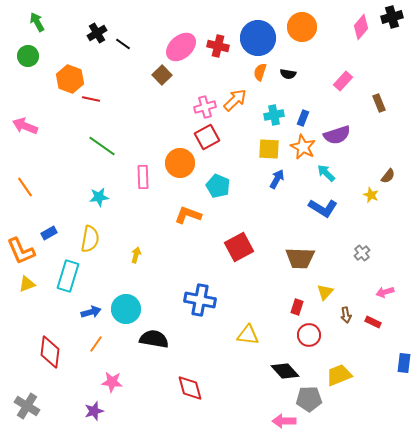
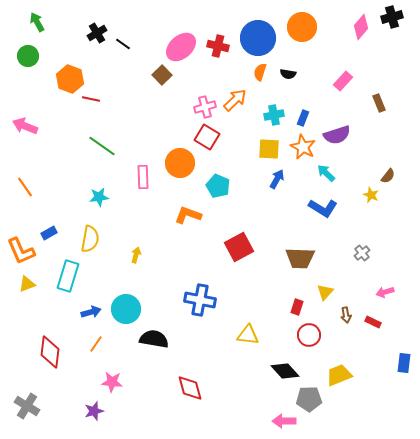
red square at (207, 137): rotated 30 degrees counterclockwise
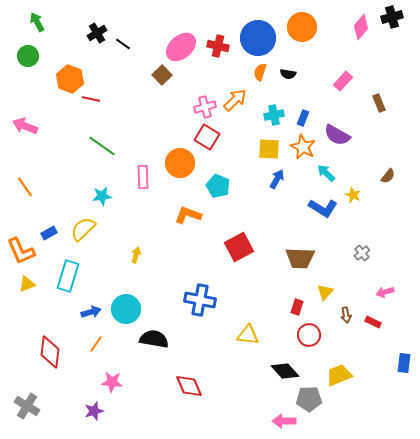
purple semicircle at (337, 135): rotated 48 degrees clockwise
yellow star at (371, 195): moved 18 px left
cyan star at (99, 197): moved 3 px right, 1 px up
yellow semicircle at (90, 239): moved 7 px left, 10 px up; rotated 144 degrees counterclockwise
red diamond at (190, 388): moved 1 px left, 2 px up; rotated 8 degrees counterclockwise
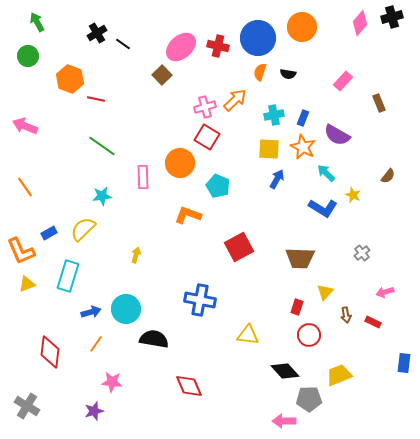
pink diamond at (361, 27): moved 1 px left, 4 px up
red line at (91, 99): moved 5 px right
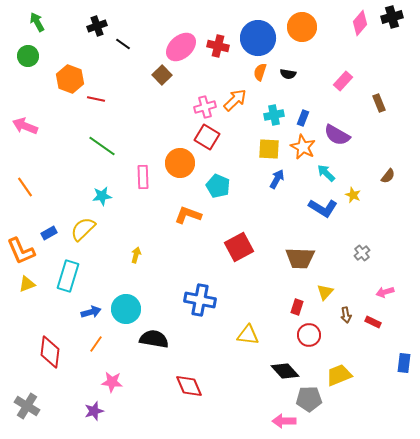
black cross at (97, 33): moved 7 px up; rotated 12 degrees clockwise
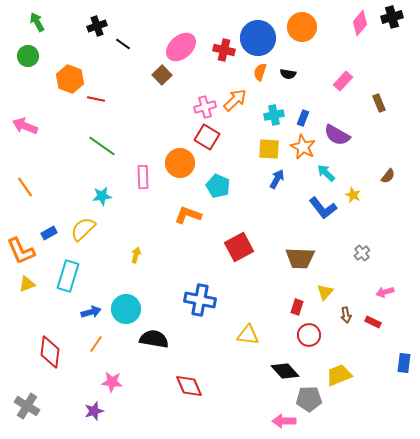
red cross at (218, 46): moved 6 px right, 4 px down
blue L-shape at (323, 208): rotated 20 degrees clockwise
